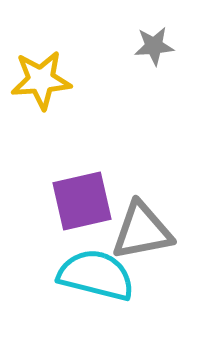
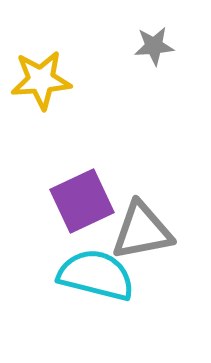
purple square: rotated 12 degrees counterclockwise
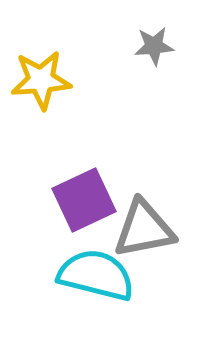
purple square: moved 2 px right, 1 px up
gray triangle: moved 2 px right, 2 px up
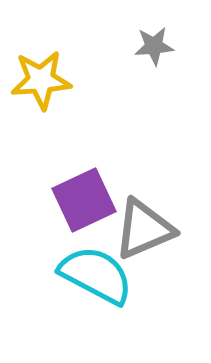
gray triangle: rotated 12 degrees counterclockwise
cyan semicircle: rotated 14 degrees clockwise
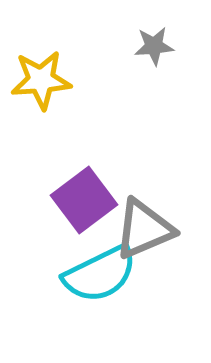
purple square: rotated 12 degrees counterclockwise
cyan semicircle: moved 4 px right, 1 px up; rotated 126 degrees clockwise
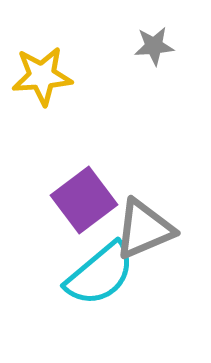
yellow star: moved 1 px right, 4 px up
cyan semicircle: rotated 14 degrees counterclockwise
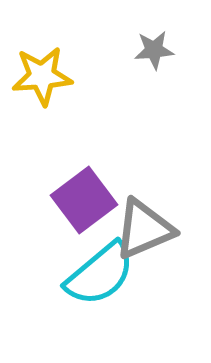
gray star: moved 4 px down
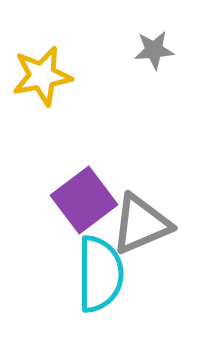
yellow star: rotated 6 degrees counterclockwise
gray triangle: moved 3 px left, 5 px up
cyan semicircle: rotated 50 degrees counterclockwise
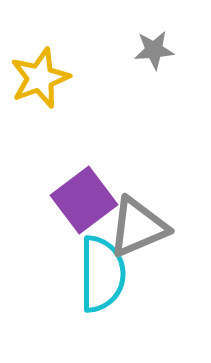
yellow star: moved 2 px left, 2 px down; rotated 10 degrees counterclockwise
gray triangle: moved 3 px left, 3 px down
cyan semicircle: moved 2 px right
